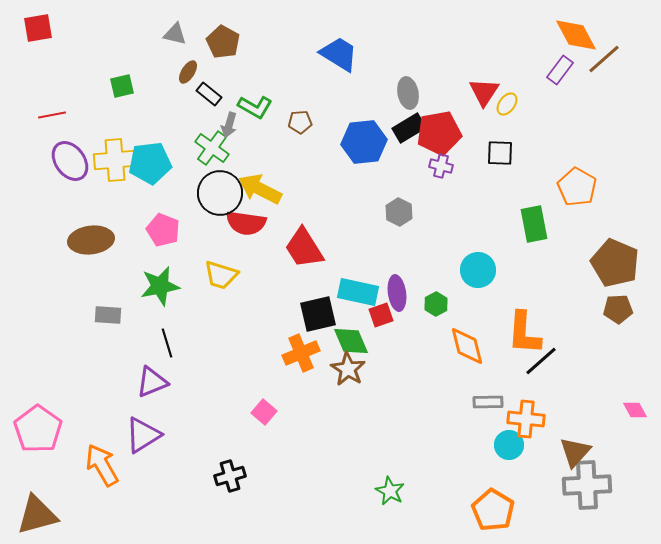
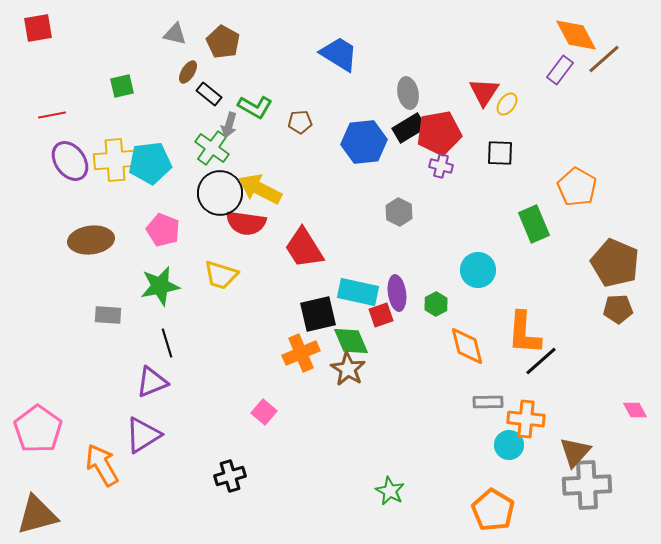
green rectangle at (534, 224): rotated 12 degrees counterclockwise
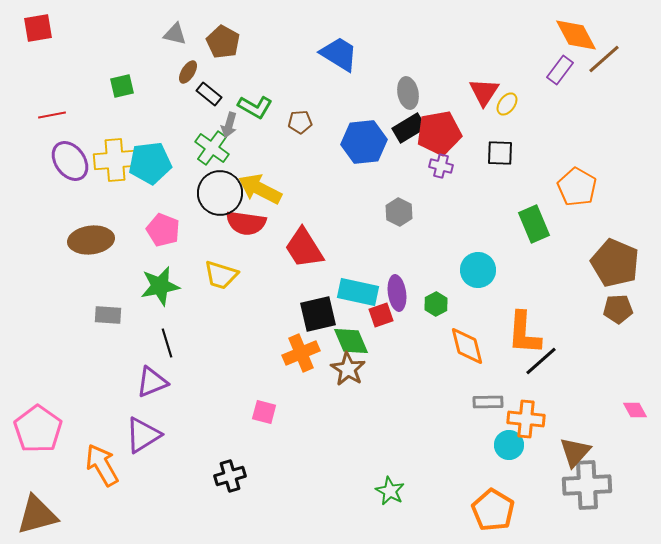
pink square at (264, 412): rotated 25 degrees counterclockwise
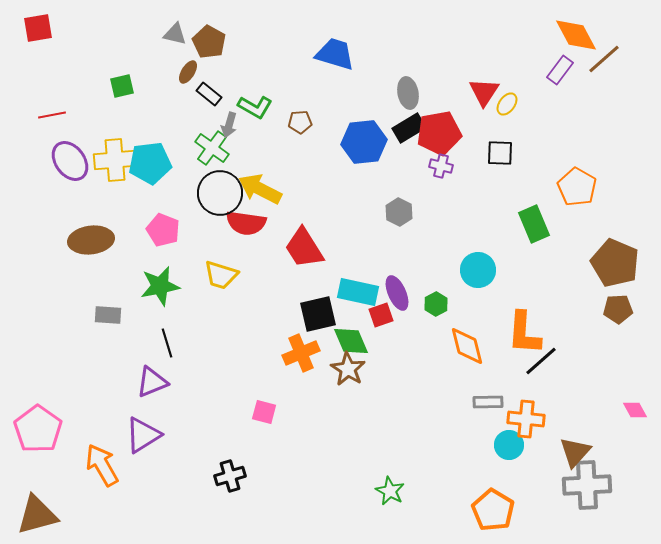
brown pentagon at (223, 42): moved 14 px left
blue trapezoid at (339, 54): moved 4 px left; rotated 15 degrees counterclockwise
purple ellipse at (397, 293): rotated 16 degrees counterclockwise
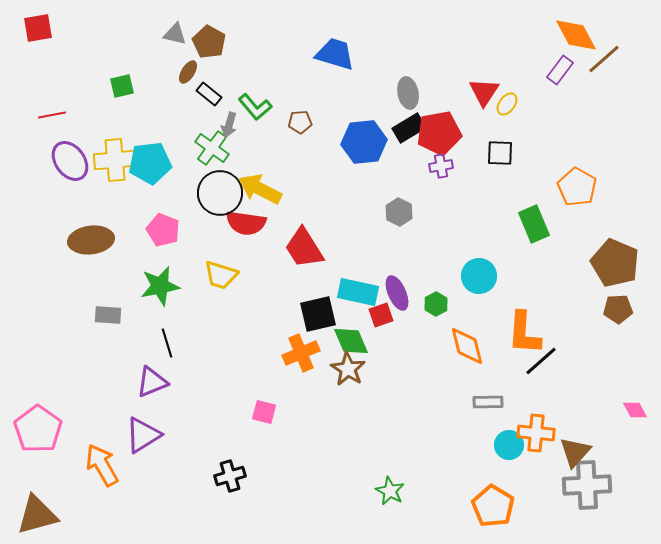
green L-shape at (255, 107): rotated 20 degrees clockwise
purple cross at (441, 166): rotated 25 degrees counterclockwise
cyan circle at (478, 270): moved 1 px right, 6 px down
orange cross at (526, 419): moved 10 px right, 14 px down
orange pentagon at (493, 510): moved 4 px up
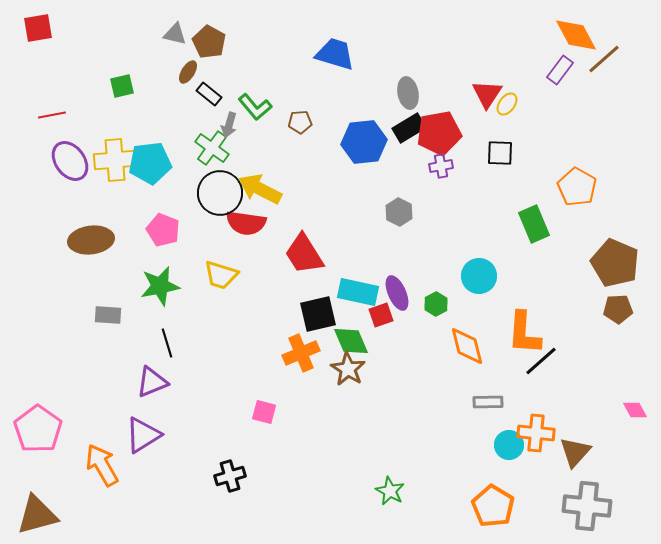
red triangle at (484, 92): moved 3 px right, 2 px down
red trapezoid at (304, 248): moved 6 px down
gray cross at (587, 485): moved 21 px down; rotated 9 degrees clockwise
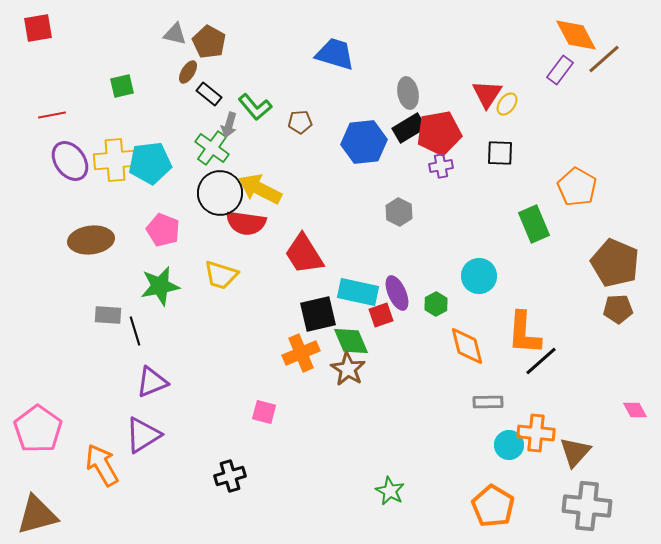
black line at (167, 343): moved 32 px left, 12 px up
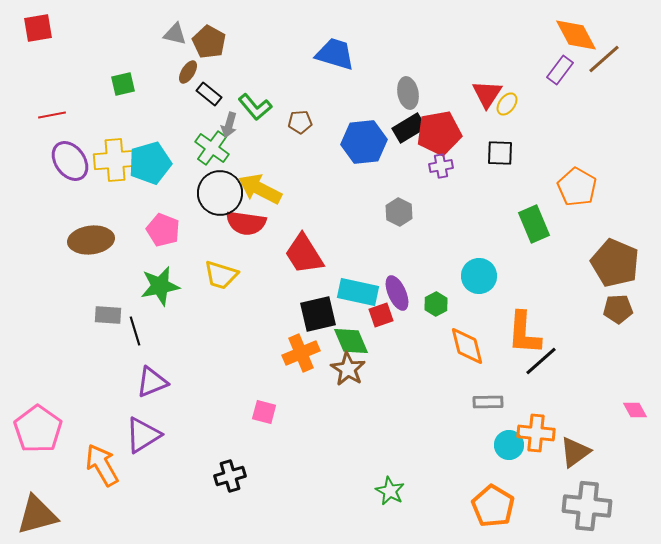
green square at (122, 86): moved 1 px right, 2 px up
cyan pentagon at (150, 163): rotated 9 degrees counterclockwise
brown triangle at (575, 452): rotated 12 degrees clockwise
